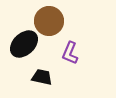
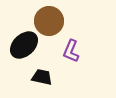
black ellipse: moved 1 px down
purple L-shape: moved 1 px right, 2 px up
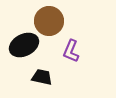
black ellipse: rotated 16 degrees clockwise
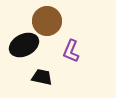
brown circle: moved 2 px left
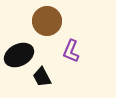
black ellipse: moved 5 px left, 10 px down
black trapezoid: rotated 130 degrees counterclockwise
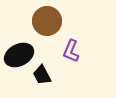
black trapezoid: moved 2 px up
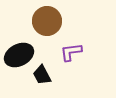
purple L-shape: moved 1 px down; rotated 60 degrees clockwise
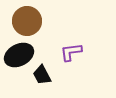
brown circle: moved 20 px left
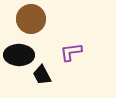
brown circle: moved 4 px right, 2 px up
black ellipse: rotated 28 degrees clockwise
